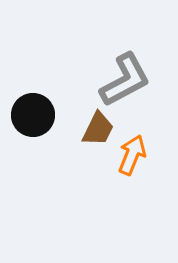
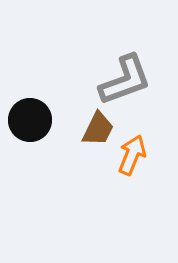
gray L-shape: rotated 8 degrees clockwise
black circle: moved 3 px left, 5 px down
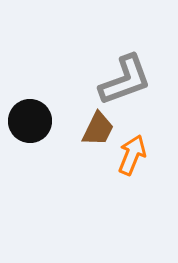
black circle: moved 1 px down
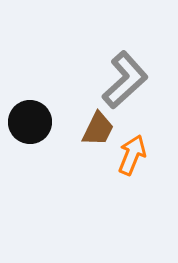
gray L-shape: rotated 22 degrees counterclockwise
black circle: moved 1 px down
